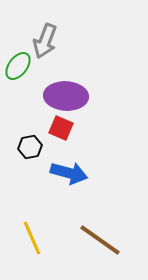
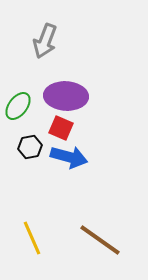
green ellipse: moved 40 px down
blue arrow: moved 16 px up
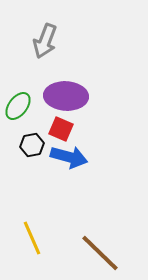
red square: moved 1 px down
black hexagon: moved 2 px right, 2 px up
brown line: moved 13 px down; rotated 9 degrees clockwise
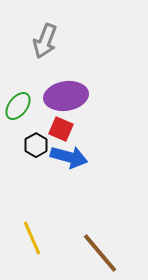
purple ellipse: rotated 12 degrees counterclockwise
black hexagon: moved 4 px right; rotated 20 degrees counterclockwise
brown line: rotated 6 degrees clockwise
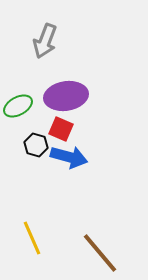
green ellipse: rotated 24 degrees clockwise
black hexagon: rotated 15 degrees counterclockwise
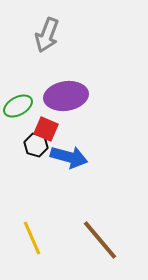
gray arrow: moved 2 px right, 6 px up
red square: moved 15 px left
brown line: moved 13 px up
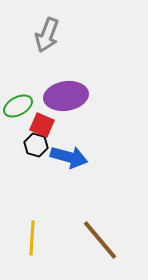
red square: moved 4 px left, 4 px up
yellow line: rotated 28 degrees clockwise
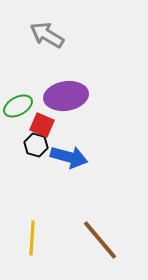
gray arrow: rotated 100 degrees clockwise
